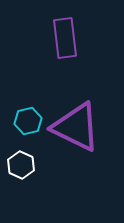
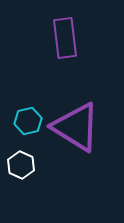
purple triangle: rotated 6 degrees clockwise
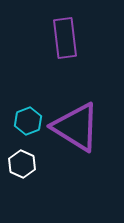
cyan hexagon: rotated 8 degrees counterclockwise
white hexagon: moved 1 px right, 1 px up
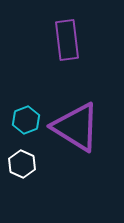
purple rectangle: moved 2 px right, 2 px down
cyan hexagon: moved 2 px left, 1 px up
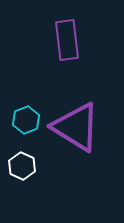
white hexagon: moved 2 px down
